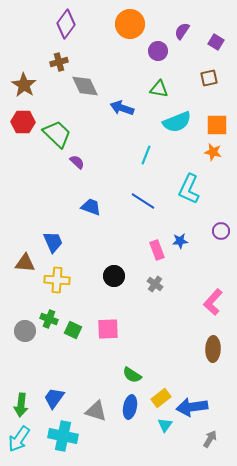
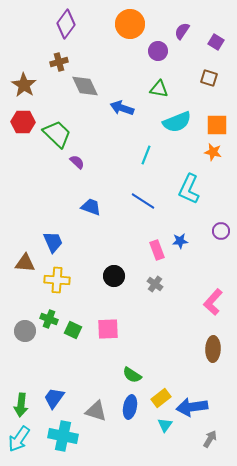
brown square at (209, 78): rotated 30 degrees clockwise
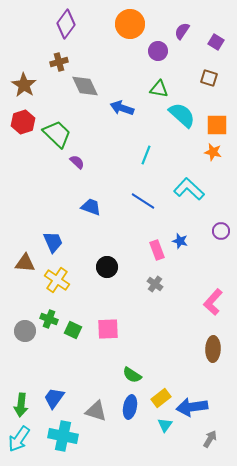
red hexagon at (23, 122): rotated 20 degrees counterclockwise
cyan semicircle at (177, 122): moved 5 px right, 7 px up; rotated 116 degrees counterclockwise
cyan L-shape at (189, 189): rotated 108 degrees clockwise
blue star at (180, 241): rotated 21 degrees clockwise
black circle at (114, 276): moved 7 px left, 9 px up
yellow cross at (57, 280): rotated 30 degrees clockwise
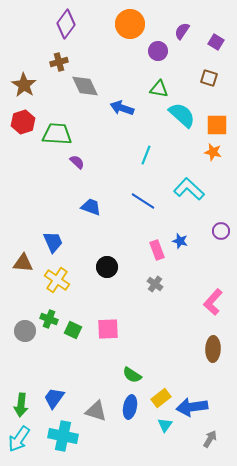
green trapezoid at (57, 134): rotated 40 degrees counterclockwise
brown triangle at (25, 263): moved 2 px left
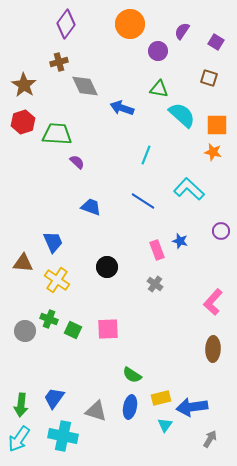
yellow rectangle at (161, 398): rotated 24 degrees clockwise
